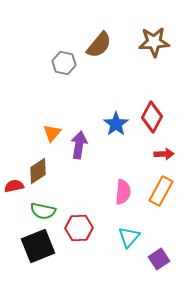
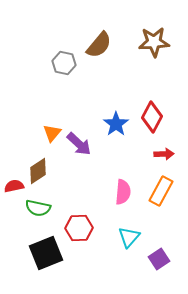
purple arrow: moved 1 px up; rotated 124 degrees clockwise
green semicircle: moved 5 px left, 3 px up
black square: moved 8 px right, 7 px down
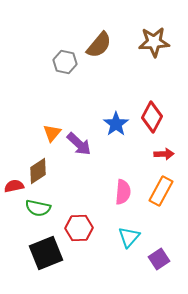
gray hexagon: moved 1 px right, 1 px up
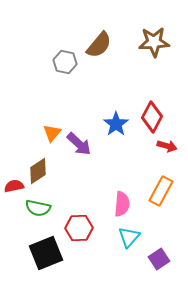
red arrow: moved 3 px right, 8 px up; rotated 18 degrees clockwise
pink semicircle: moved 1 px left, 12 px down
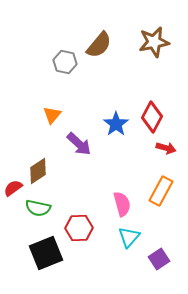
brown star: rotated 8 degrees counterclockwise
orange triangle: moved 18 px up
red arrow: moved 1 px left, 2 px down
red semicircle: moved 1 px left, 2 px down; rotated 24 degrees counterclockwise
pink semicircle: rotated 20 degrees counterclockwise
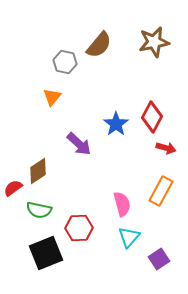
orange triangle: moved 18 px up
green semicircle: moved 1 px right, 2 px down
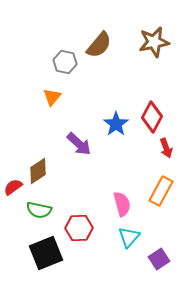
red arrow: rotated 54 degrees clockwise
red semicircle: moved 1 px up
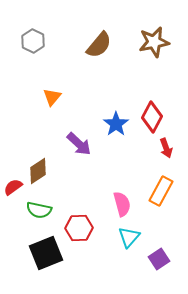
gray hexagon: moved 32 px left, 21 px up; rotated 15 degrees clockwise
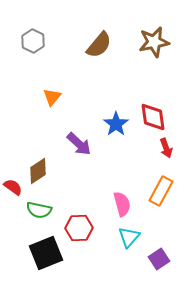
red diamond: moved 1 px right; rotated 36 degrees counterclockwise
red semicircle: rotated 72 degrees clockwise
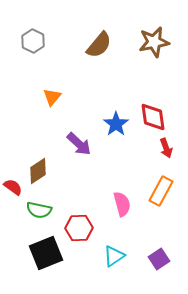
cyan triangle: moved 15 px left, 19 px down; rotated 15 degrees clockwise
